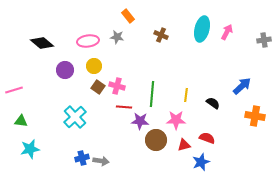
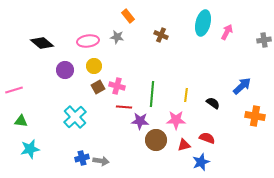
cyan ellipse: moved 1 px right, 6 px up
brown square: rotated 24 degrees clockwise
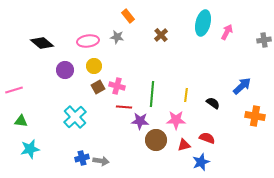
brown cross: rotated 24 degrees clockwise
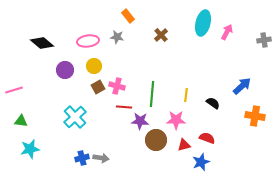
gray arrow: moved 3 px up
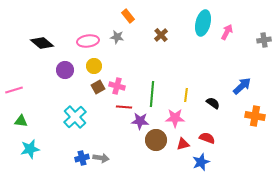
pink star: moved 1 px left, 2 px up
red triangle: moved 1 px left, 1 px up
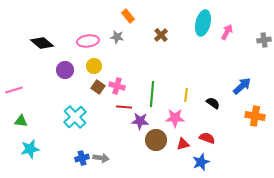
brown square: rotated 24 degrees counterclockwise
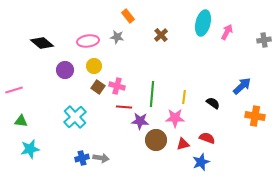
yellow line: moved 2 px left, 2 px down
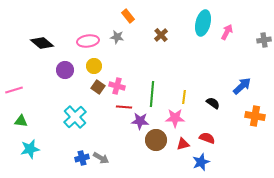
gray arrow: rotated 21 degrees clockwise
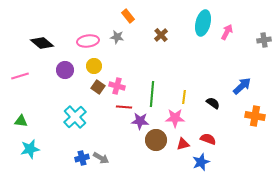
pink line: moved 6 px right, 14 px up
red semicircle: moved 1 px right, 1 px down
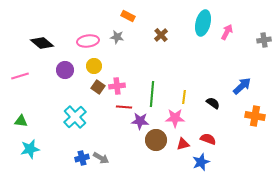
orange rectangle: rotated 24 degrees counterclockwise
pink cross: rotated 21 degrees counterclockwise
